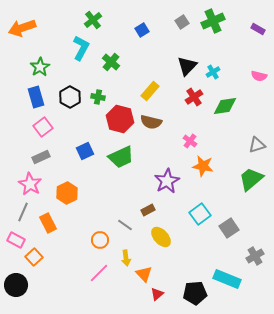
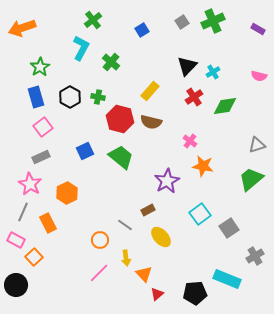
green trapezoid at (121, 157): rotated 116 degrees counterclockwise
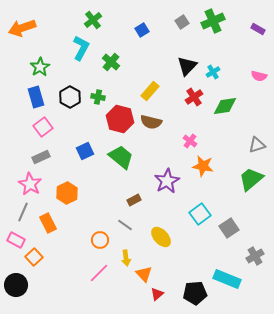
brown rectangle at (148, 210): moved 14 px left, 10 px up
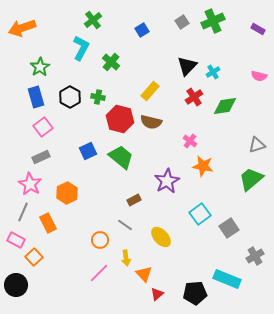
blue square at (85, 151): moved 3 px right
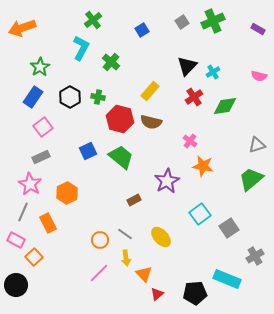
blue rectangle at (36, 97): moved 3 px left; rotated 50 degrees clockwise
gray line at (125, 225): moved 9 px down
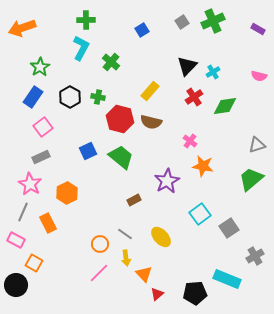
green cross at (93, 20): moved 7 px left; rotated 36 degrees clockwise
orange circle at (100, 240): moved 4 px down
orange square at (34, 257): moved 6 px down; rotated 18 degrees counterclockwise
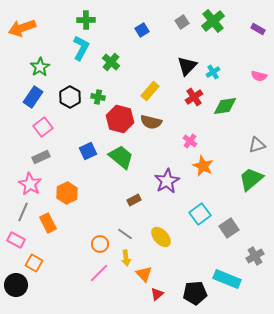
green cross at (213, 21): rotated 15 degrees counterclockwise
orange star at (203, 166): rotated 15 degrees clockwise
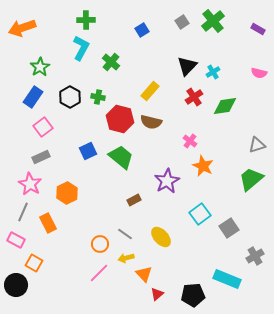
pink semicircle at (259, 76): moved 3 px up
yellow arrow at (126, 258): rotated 84 degrees clockwise
black pentagon at (195, 293): moved 2 px left, 2 px down
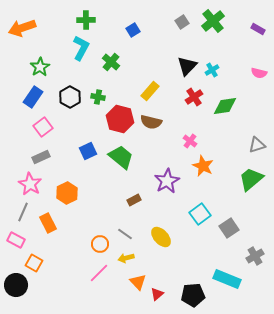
blue square at (142, 30): moved 9 px left
cyan cross at (213, 72): moved 1 px left, 2 px up
orange triangle at (144, 274): moved 6 px left, 8 px down
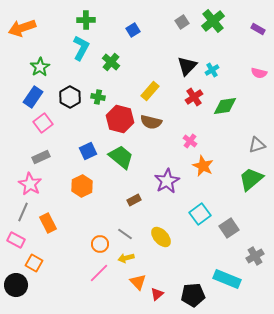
pink square at (43, 127): moved 4 px up
orange hexagon at (67, 193): moved 15 px right, 7 px up
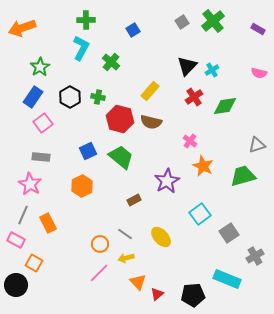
gray rectangle at (41, 157): rotated 30 degrees clockwise
green trapezoid at (251, 179): moved 8 px left, 3 px up; rotated 24 degrees clockwise
gray line at (23, 212): moved 3 px down
gray square at (229, 228): moved 5 px down
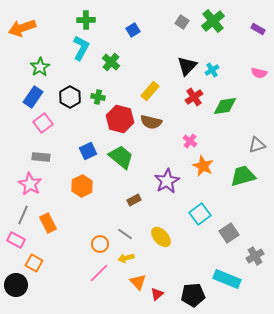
gray square at (182, 22): rotated 24 degrees counterclockwise
